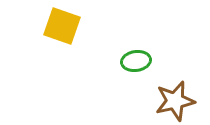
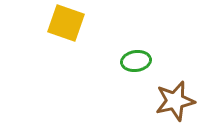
yellow square: moved 4 px right, 3 px up
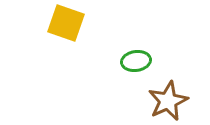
brown star: moved 7 px left; rotated 12 degrees counterclockwise
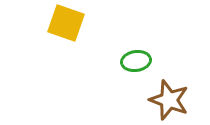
brown star: moved 1 px right, 1 px up; rotated 27 degrees counterclockwise
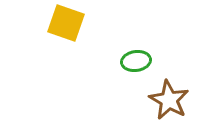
brown star: rotated 9 degrees clockwise
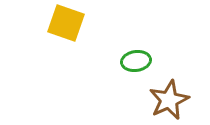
brown star: rotated 18 degrees clockwise
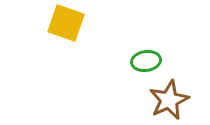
green ellipse: moved 10 px right
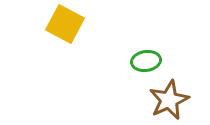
yellow square: moved 1 px left, 1 px down; rotated 9 degrees clockwise
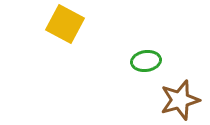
brown star: moved 11 px right; rotated 9 degrees clockwise
